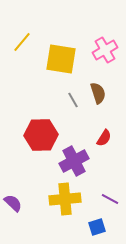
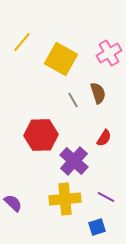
pink cross: moved 4 px right, 3 px down
yellow square: rotated 20 degrees clockwise
purple cross: rotated 20 degrees counterclockwise
purple line: moved 4 px left, 2 px up
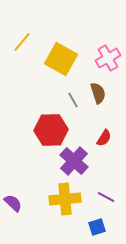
pink cross: moved 1 px left, 5 px down
red hexagon: moved 10 px right, 5 px up
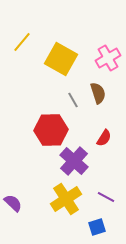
yellow cross: moved 1 px right; rotated 28 degrees counterclockwise
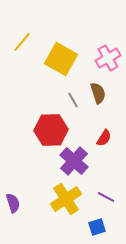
purple semicircle: rotated 30 degrees clockwise
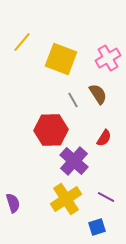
yellow square: rotated 8 degrees counterclockwise
brown semicircle: moved 1 px down; rotated 15 degrees counterclockwise
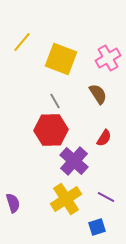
gray line: moved 18 px left, 1 px down
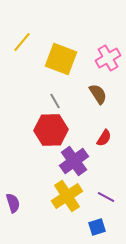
purple cross: rotated 12 degrees clockwise
yellow cross: moved 1 px right, 3 px up
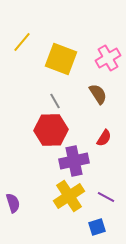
purple cross: rotated 24 degrees clockwise
yellow cross: moved 2 px right
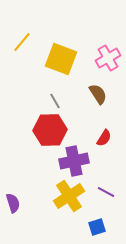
red hexagon: moved 1 px left
purple line: moved 5 px up
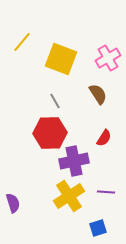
red hexagon: moved 3 px down
purple line: rotated 24 degrees counterclockwise
blue square: moved 1 px right, 1 px down
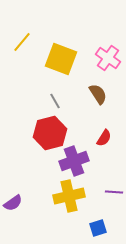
pink cross: rotated 25 degrees counterclockwise
red hexagon: rotated 12 degrees counterclockwise
purple cross: rotated 8 degrees counterclockwise
purple line: moved 8 px right
yellow cross: rotated 20 degrees clockwise
purple semicircle: rotated 72 degrees clockwise
